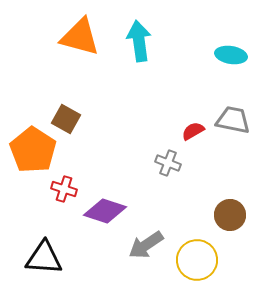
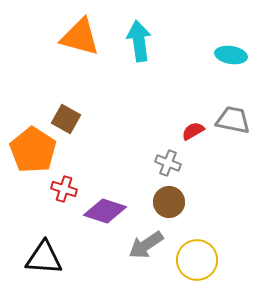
brown circle: moved 61 px left, 13 px up
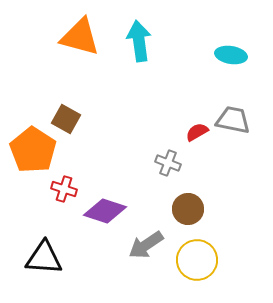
red semicircle: moved 4 px right, 1 px down
brown circle: moved 19 px right, 7 px down
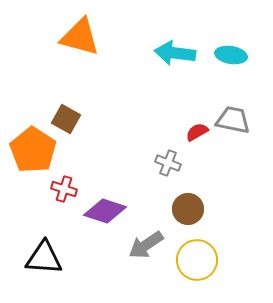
cyan arrow: moved 36 px right, 12 px down; rotated 75 degrees counterclockwise
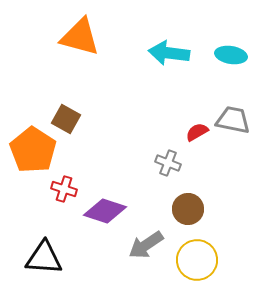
cyan arrow: moved 6 px left
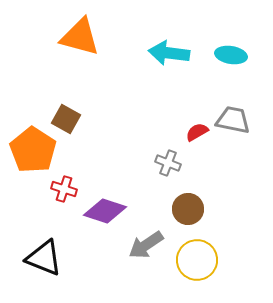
black triangle: rotated 18 degrees clockwise
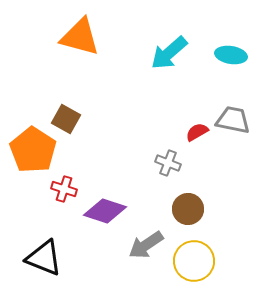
cyan arrow: rotated 48 degrees counterclockwise
yellow circle: moved 3 px left, 1 px down
